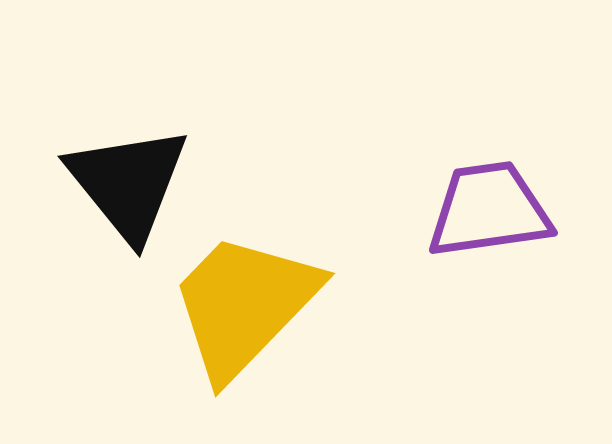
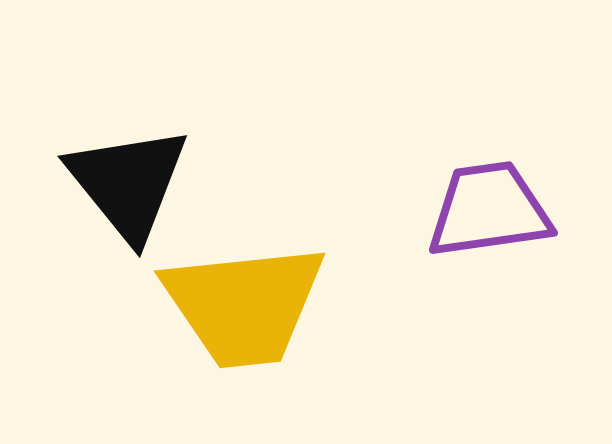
yellow trapezoid: rotated 140 degrees counterclockwise
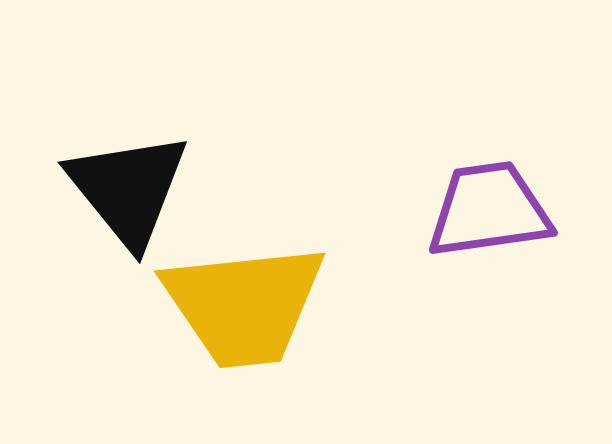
black triangle: moved 6 px down
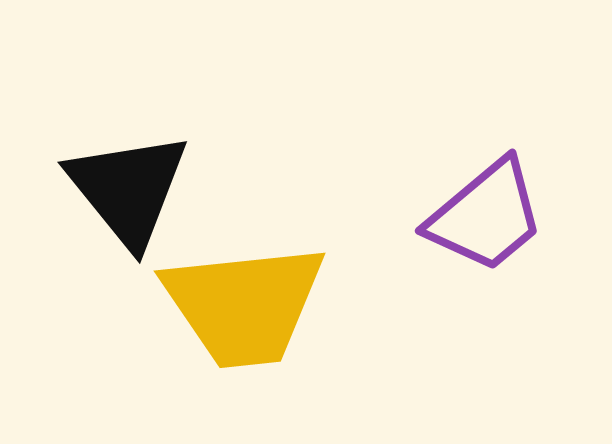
purple trapezoid: moved 3 px left, 6 px down; rotated 148 degrees clockwise
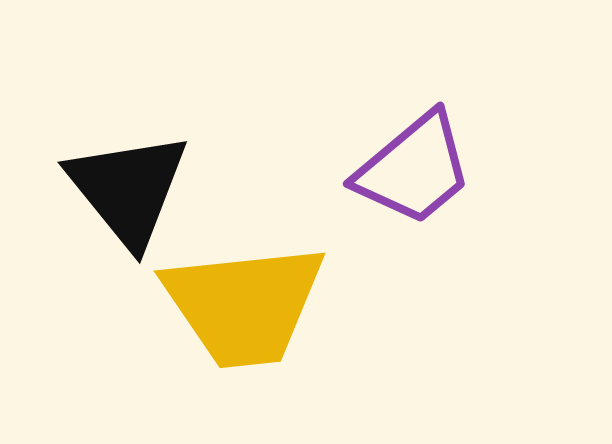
purple trapezoid: moved 72 px left, 47 px up
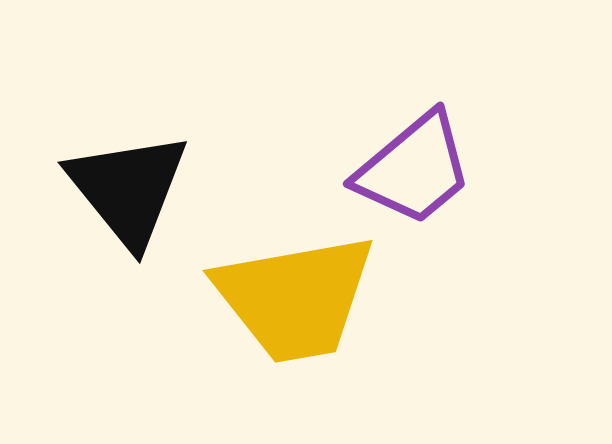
yellow trapezoid: moved 51 px right, 7 px up; rotated 4 degrees counterclockwise
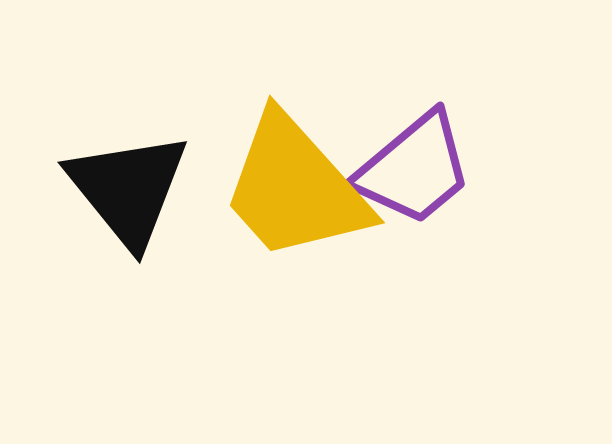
yellow trapezoid: moved 110 px up; rotated 58 degrees clockwise
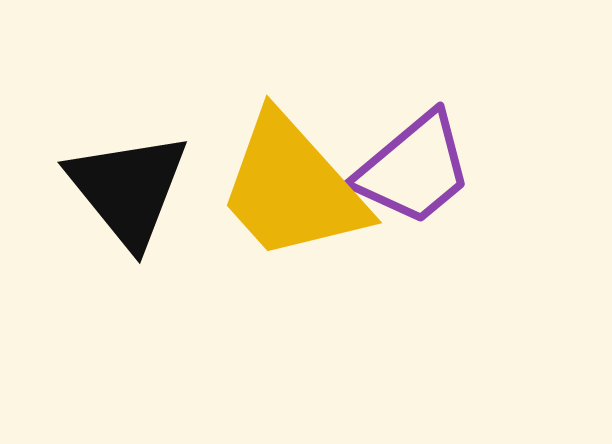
yellow trapezoid: moved 3 px left
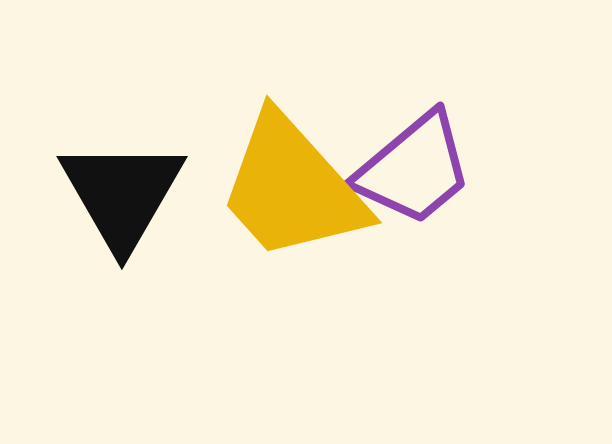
black triangle: moved 6 px left, 5 px down; rotated 9 degrees clockwise
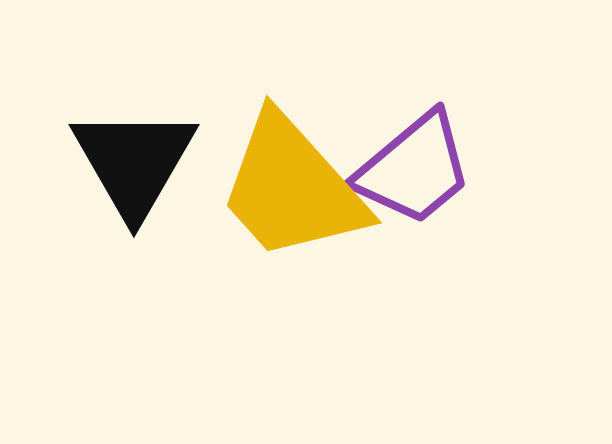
black triangle: moved 12 px right, 32 px up
